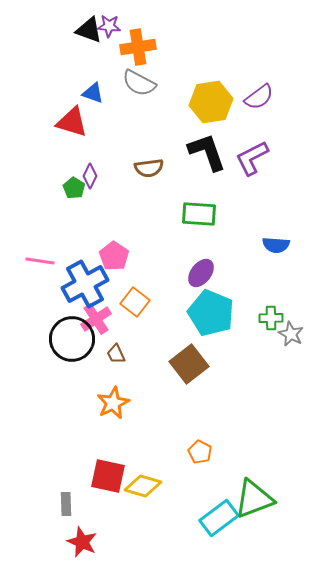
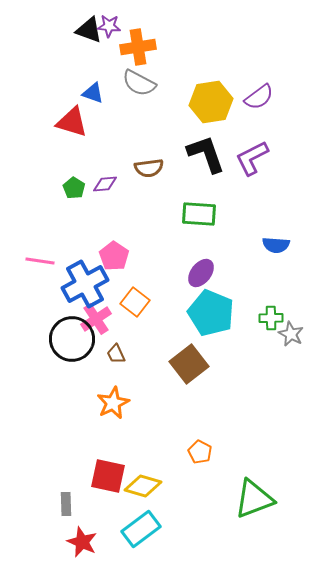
black L-shape: moved 1 px left, 2 px down
purple diamond: moved 15 px right, 8 px down; rotated 60 degrees clockwise
cyan rectangle: moved 78 px left, 11 px down
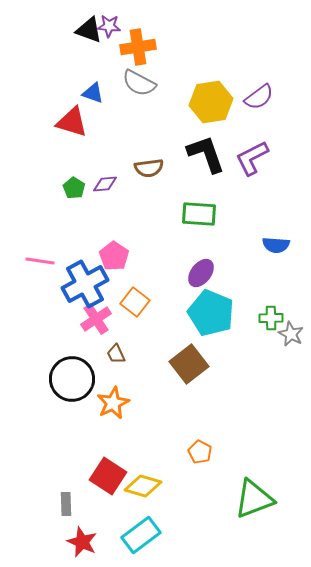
black circle: moved 40 px down
red square: rotated 21 degrees clockwise
cyan rectangle: moved 6 px down
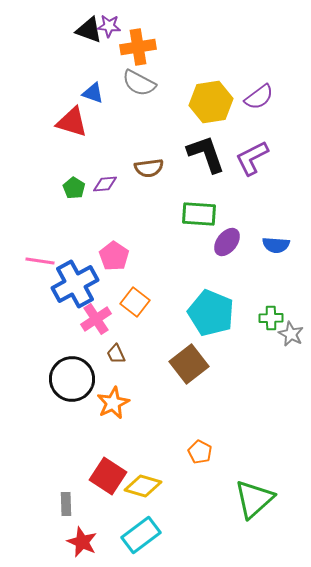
purple ellipse: moved 26 px right, 31 px up
blue cross: moved 10 px left
green triangle: rotated 21 degrees counterclockwise
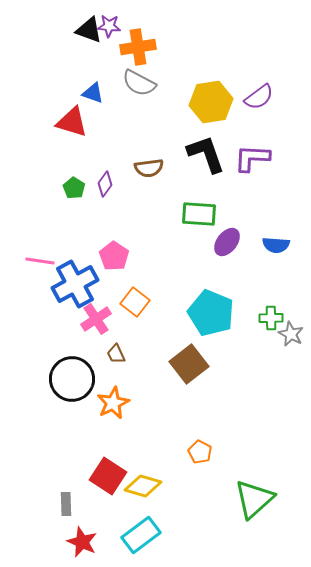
purple L-shape: rotated 30 degrees clockwise
purple diamond: rotated 50 degrees counterclockwise
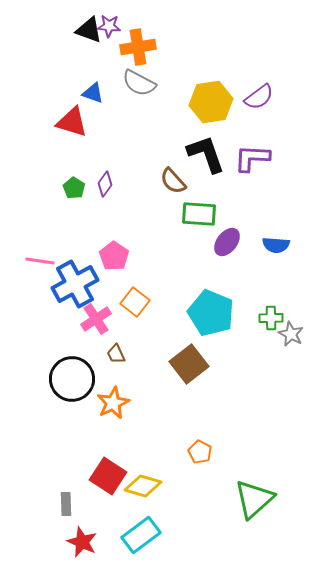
brown semicircle: moved 24 px right, 13 px down; rotated 56 degrees clockwise
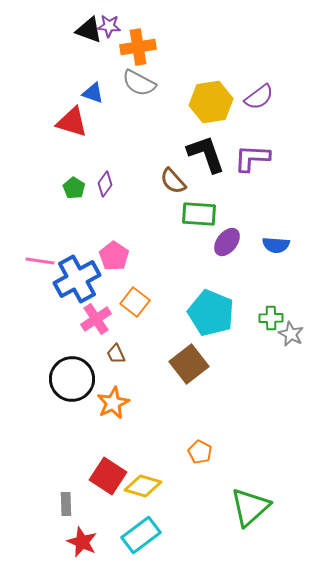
blue cross: moved 2 px right, 5 px up
green triangle: moved 4 px left, 8 px down
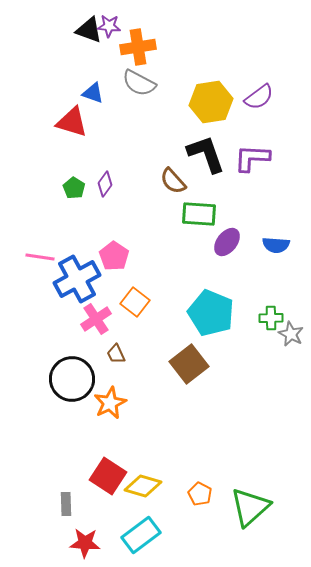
pink line: moved 4 px up
orange star: moved 3 px left
orange pentagon: moved 42 px down
red star: moved 3 px right, 1 px down; rotated 20 degrees counterclockwise
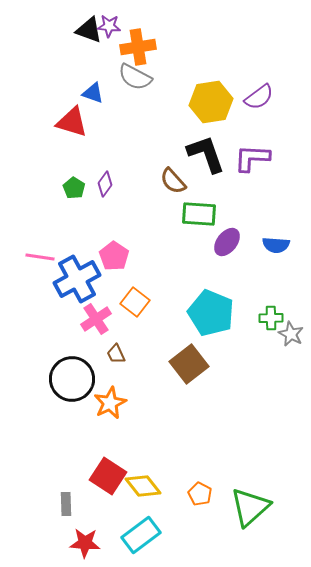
gray semicircle: moved 4 px left, 6 px up
yellow diamond: rotated 36 degrees clockwise
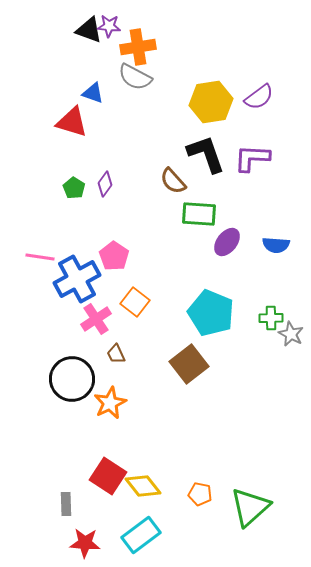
orange pentagon: rotated 15 degrees counterclockwise
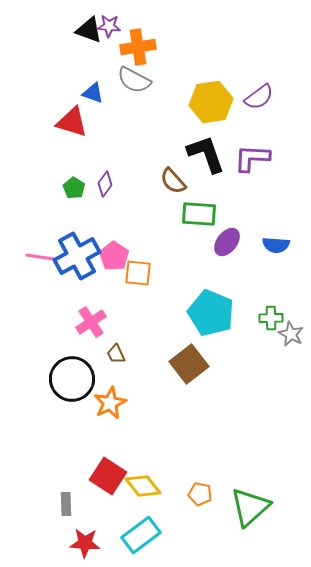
gray semicircle: moved 1 px left, 3 px down
blue cross: moved 23 px up
orange square: moved 3 px right, 29 px up; rotated 32 degrees counterclockwise
pink cross: moved 5 px left, 3 px down
